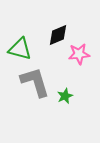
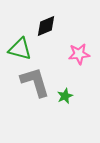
black diamond: moved 12 px left, 9 px up
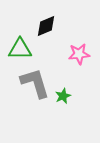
green triangle: rotated 15 degrees counterclockwise
gray L-shape: moved 1 px down
green star: moved 2 px left
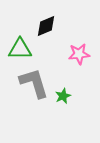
gray L-shape: moved 1 px left
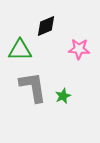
green triangle: moved 1 px down
pink star: moved 5 px up; rotated 10 degrees clockwise
gray L-shape: moved 1 px left, 4 px down; rotated 8 degrees clockwise
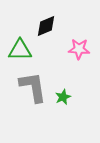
green star: moved 1 px down
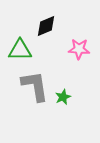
gray L-shape: moved 2 px right, 1 px up
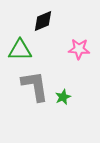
black diamond: moved 3 px left, 5 px up
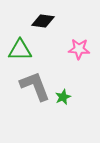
black diamond: rotated 30 degrees clockwise
gray L-shape: rotated 12 degrees counterclockwise
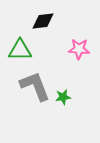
black diamond: rotated 15 degrees counterclockwise
green star: rotated 14 degrees clockwise
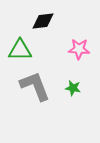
green star: moved 10 px right, 9 px up; rotated 21 degrees clockwise
